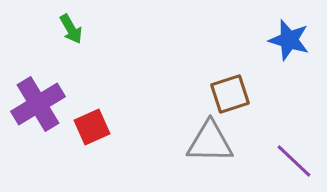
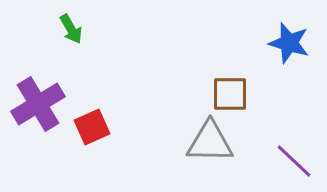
blue star: moved 3 px down
brown square: rotated 18 degrees clockwise
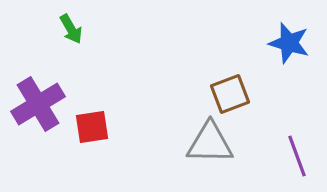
brown square: rotated 21 degrees counterclockwise
red square: rotated 15 degrees clockwise
gray triangle: moved 1 px down
purple line: moved 3 px right, 5 px up; rotated 27 degrees clockwise
